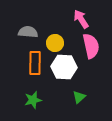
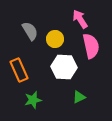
pink arrow: moved 1 px left
gray semicircle: moved 2 px right, 1 px up; rotated 54 degrees clockwise
yellow circle: moved 4 px up
orange rectangle: moved 16 px left, 7 px down; rotated 25 degrees counterclockwise
green triangle: rotated 16 degrees clockwise
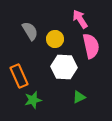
orange rectangle: moved 6 px down
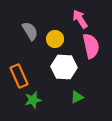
green triangle: moved 2 px left
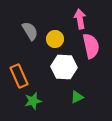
pink arrow: rotated 24 degrees clockwise
green star: moved 1 px down
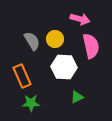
pink arrow: rotated 114 degrees clockwise
gray semicircle: moved 2 px right, 10 px down
orange rectangle: moved 3 px right
green star: moved 2 px left, 2 px down; rotated 12 degrees clockwise
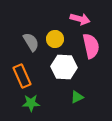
gray semicircle: moved 1 px left, 1 px down
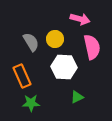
pink semicircle: moved 1 px right, 1 px down
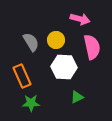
yellow circle: moved 1 px right, 1 px down
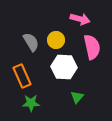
green triangle: rotated 24 degrees counterclockwise
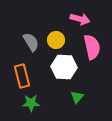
orange rectangle: rotated 10 degrees clockwise
